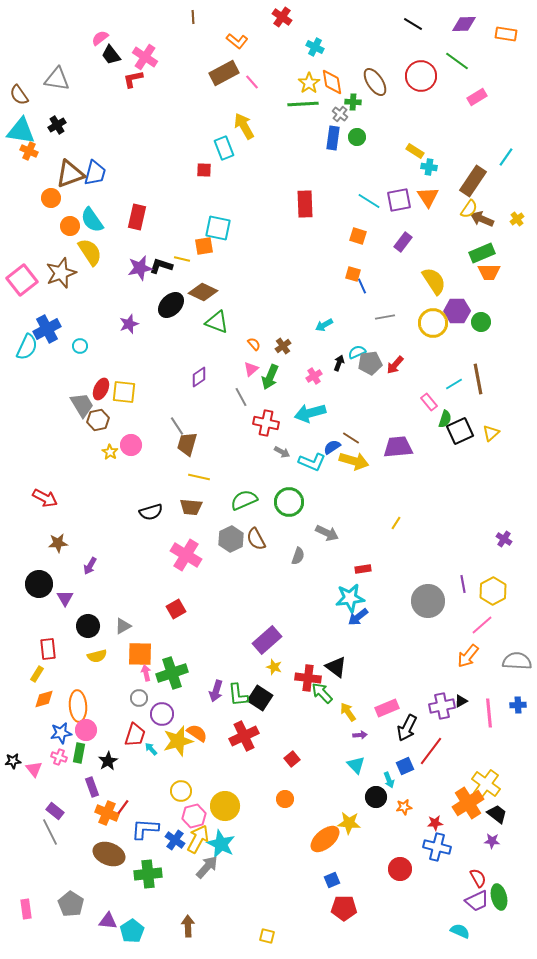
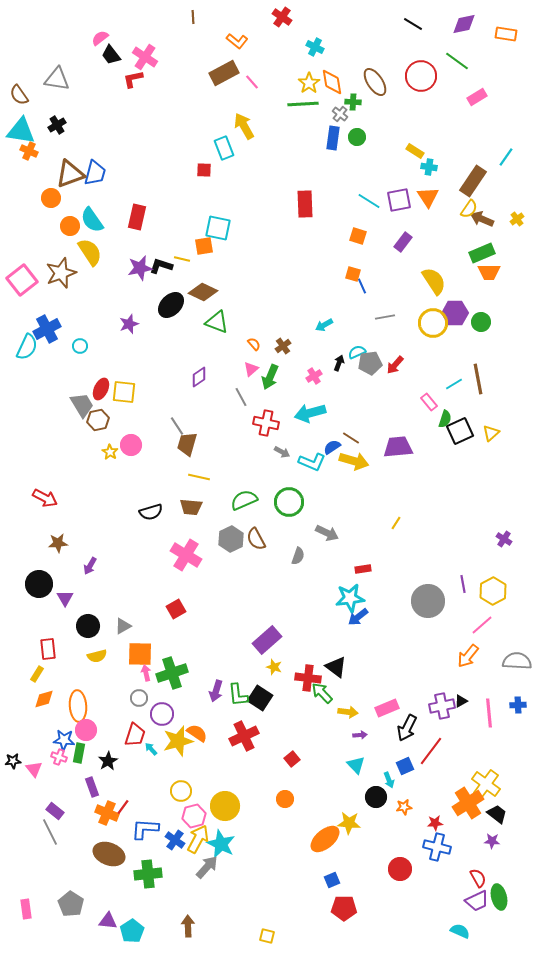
purple diamond at (464, 24): rotated 10 degrees counterclockwise
purple hexagon at (457, 311): moved 2 px left, 2 px down
yellow arrow at (348, 712): rotated 132 degrees clockwise
blue star at (61, 733): moved 3 px right, 7 px down; rotated 15 degrees clockwise
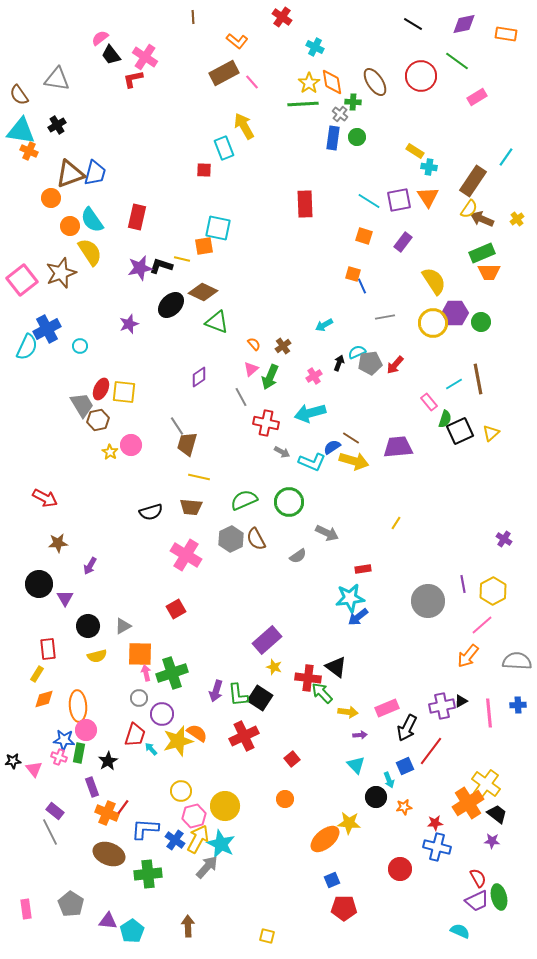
orange square at (358, 236): moved 6 px right
gray semicircle at (298, 556): rotated 36 degrees clockwise
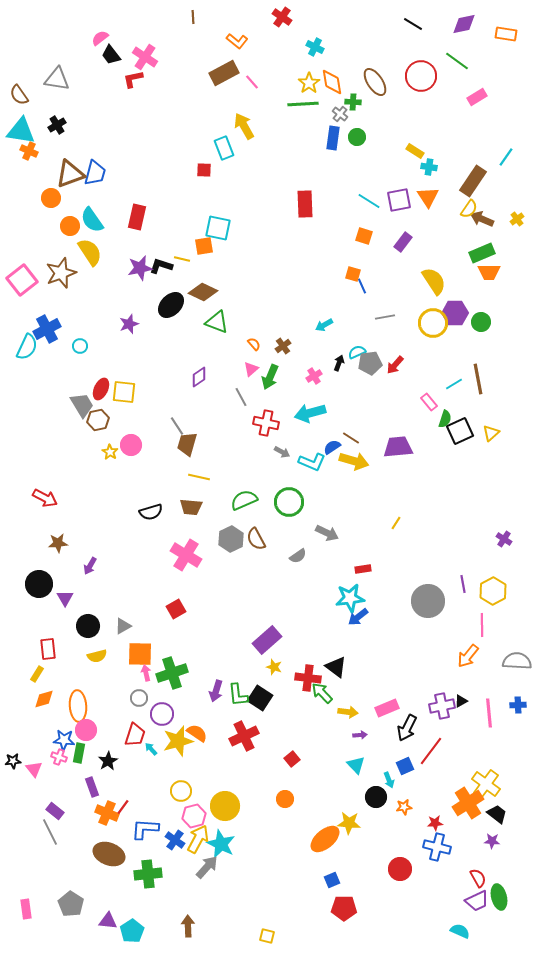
pink line at (482, 625): rotated 50 degrees counterclockwise
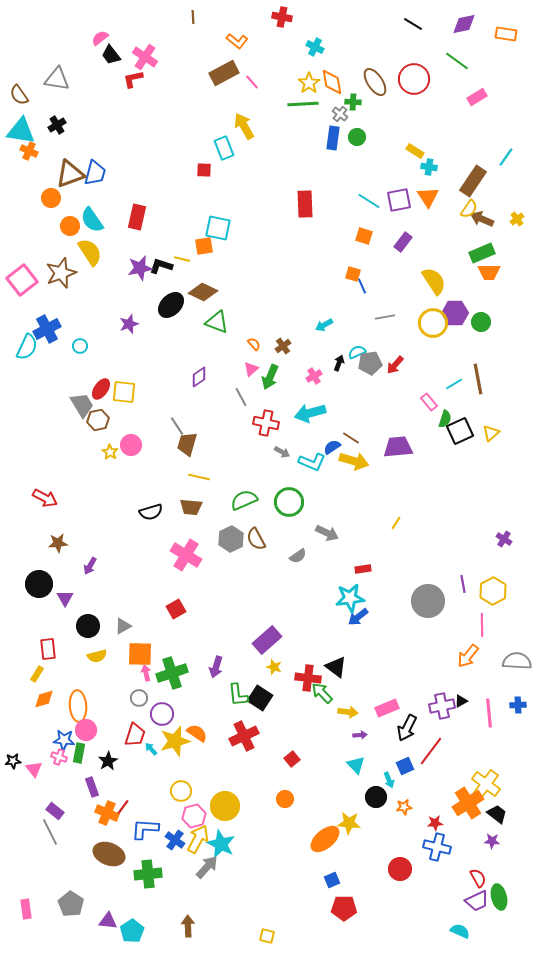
red cross at (282, 17): rotated 24 degrees counterclockwise
red circle at (421, 76): moved 7 px left, 3 px down
red ellipse at (101, 389): rotated 10 degrees clockwise
purple arrow at (216, 691): moved 24 px up
yellow star at (178, 741): moved 3 px left
